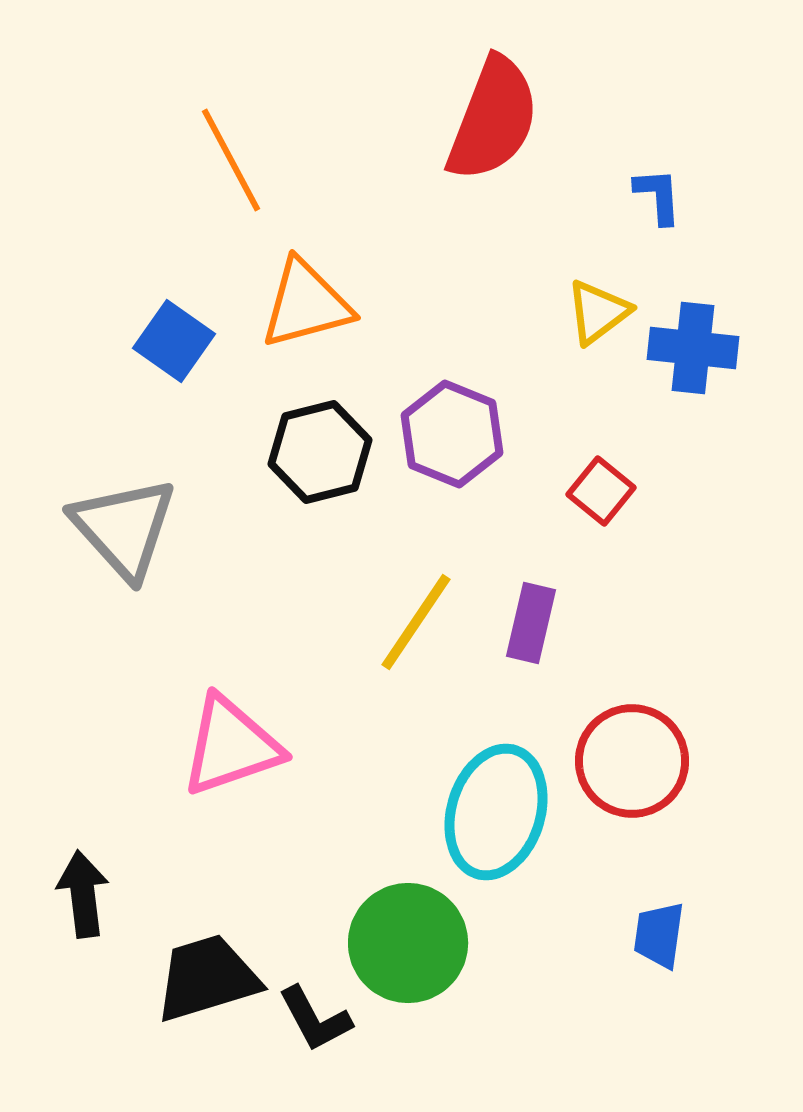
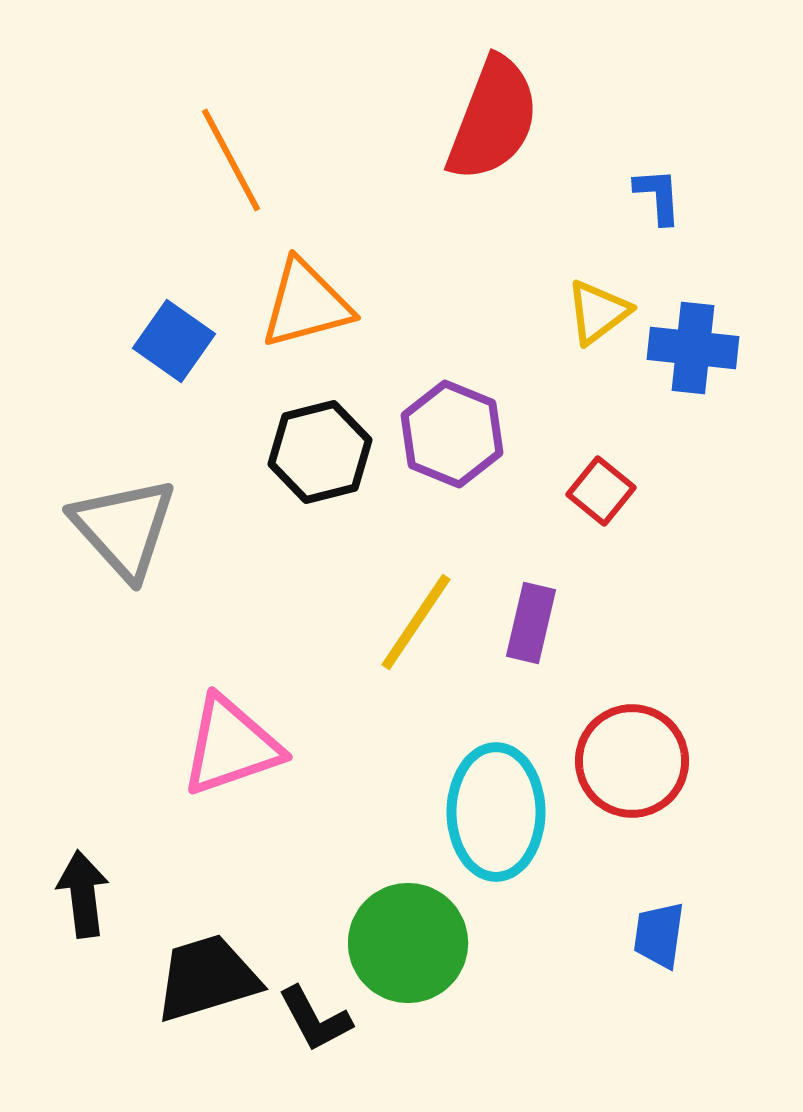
cyan ellipse: rotated 17 degrees counterclockwise
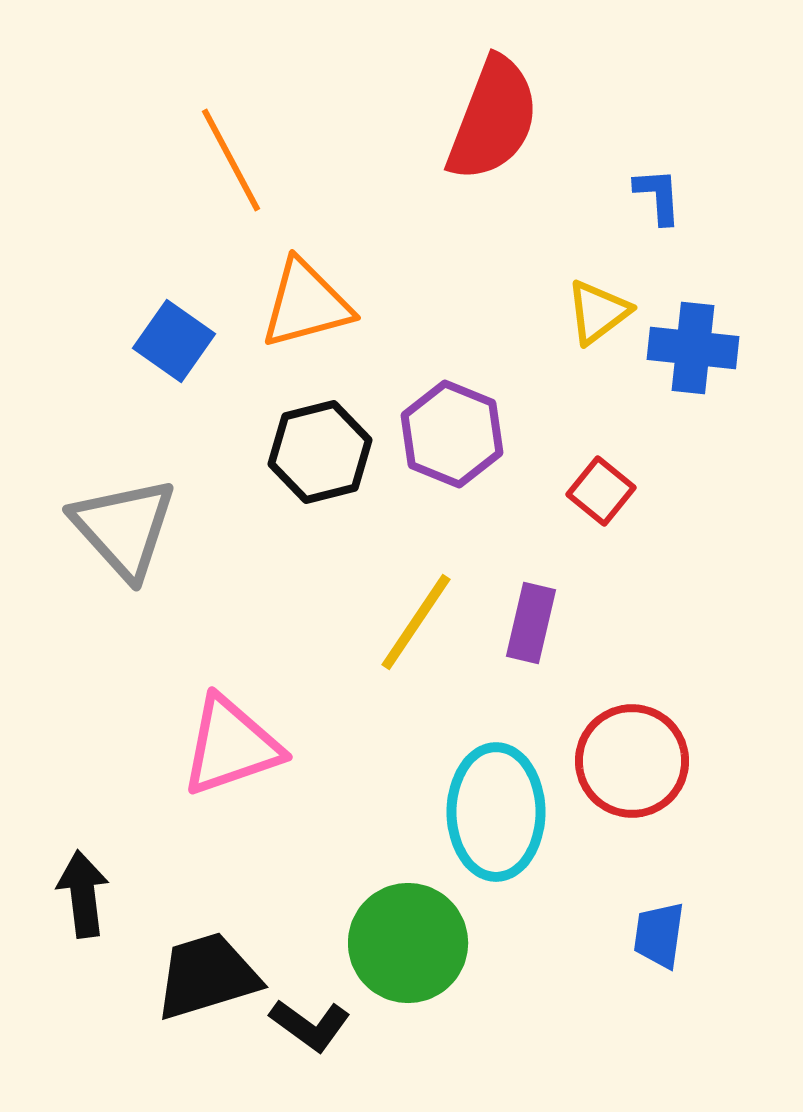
black trapezoid: moved 2 px up
black L-shape: moved 5 px left, 6 px down; rotated 26 degrees counterclockwise
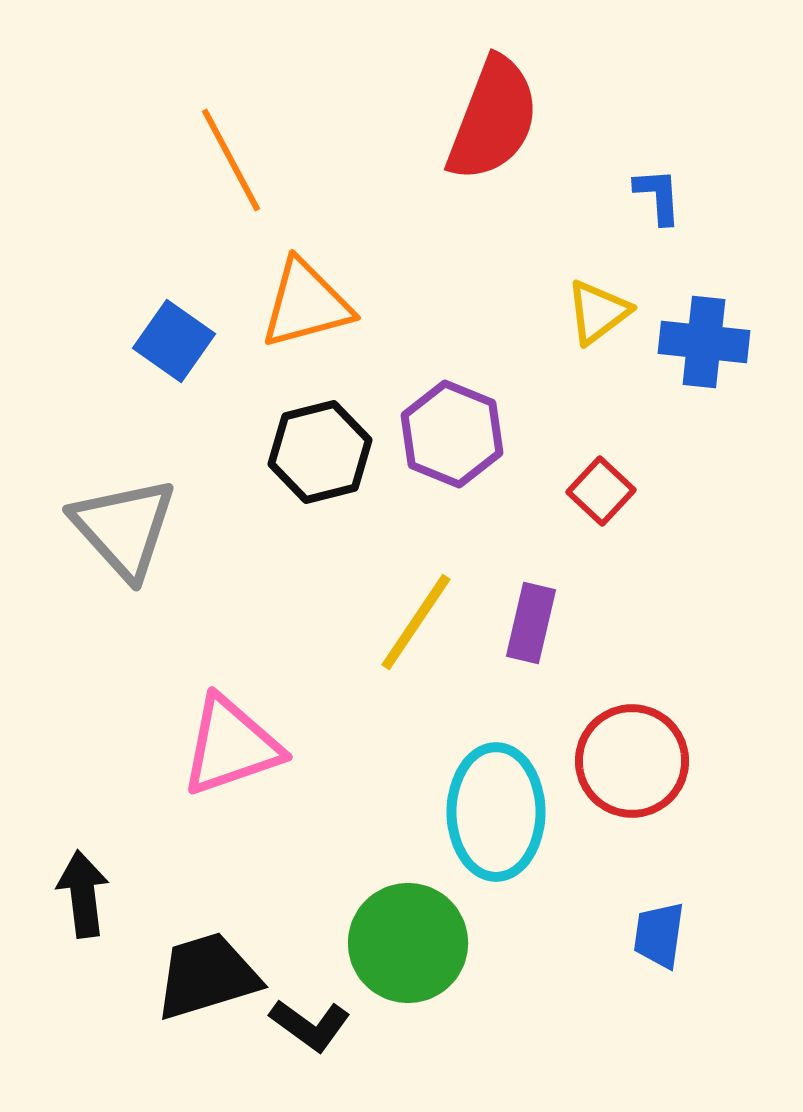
blue cross: moved 11 px right, 6 px up
red square: rotated 4 degrees clockwise
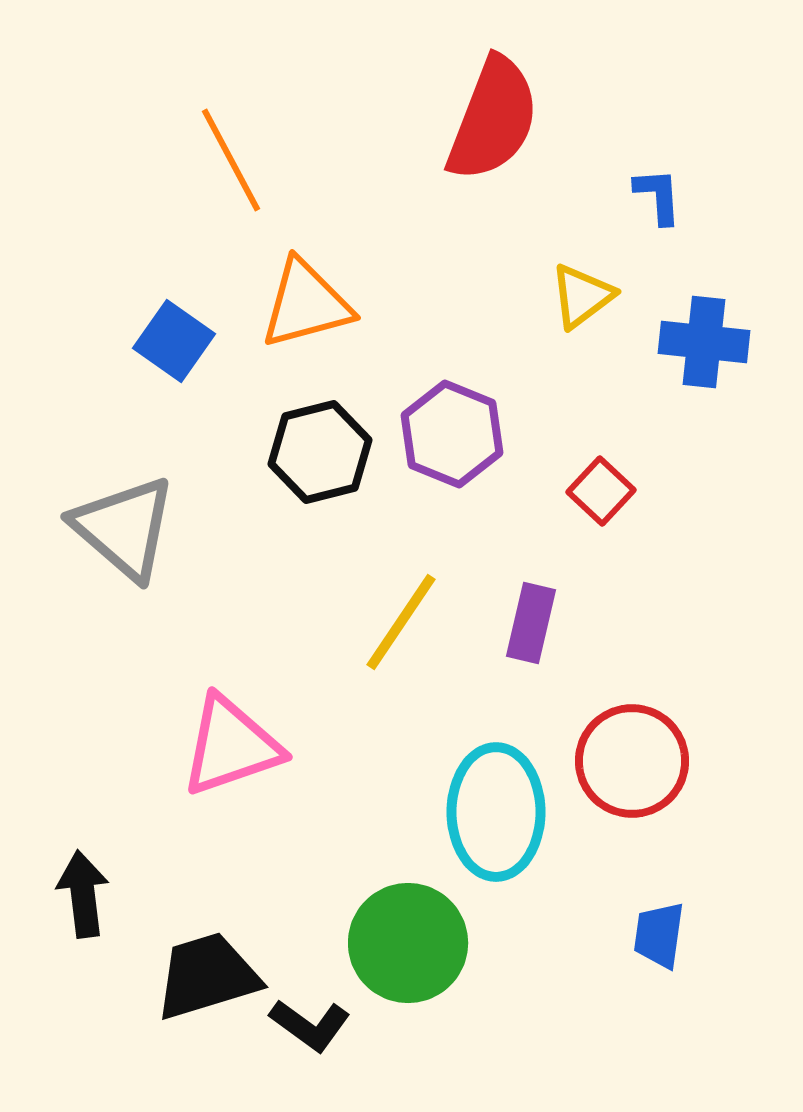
yellow triangle: moved 16 px left, 16 px up
gray triangle: rotated 7 degrees counterclockwise
yellow line: moved 15 px left
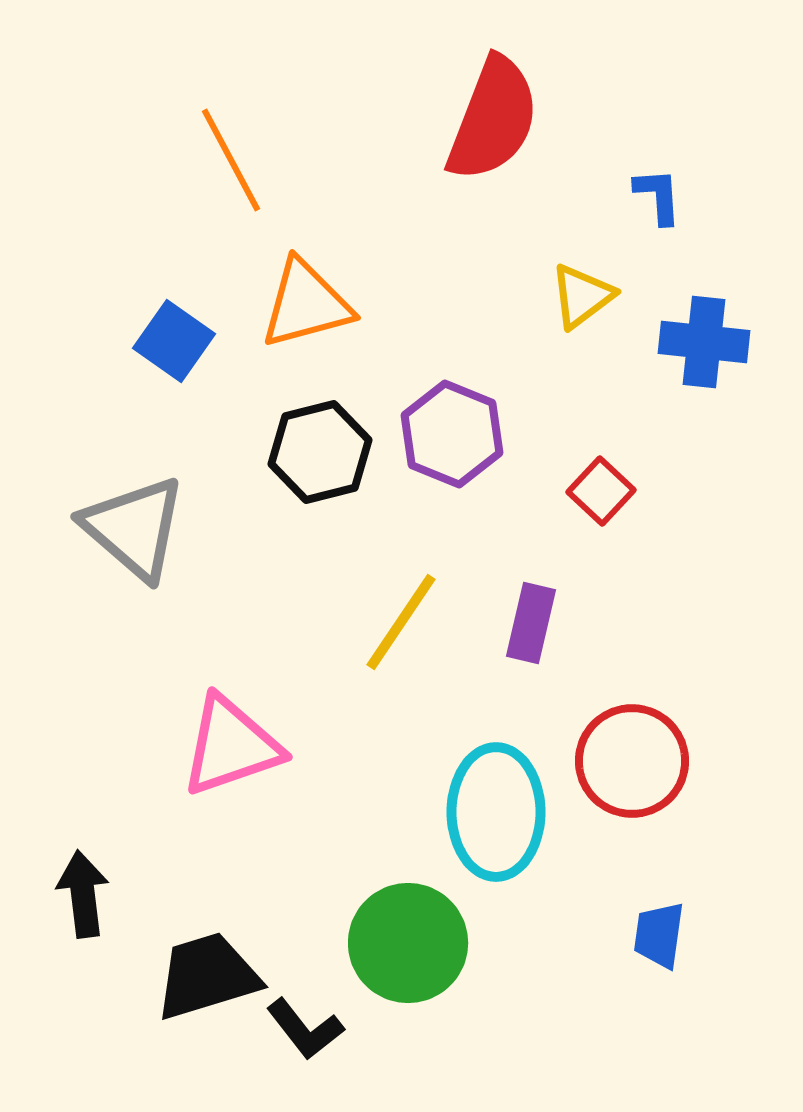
gray triangle: moved 10 px right
black L-shape: moved 5 px left, 4 px down; rotated 16 degrees clockwise
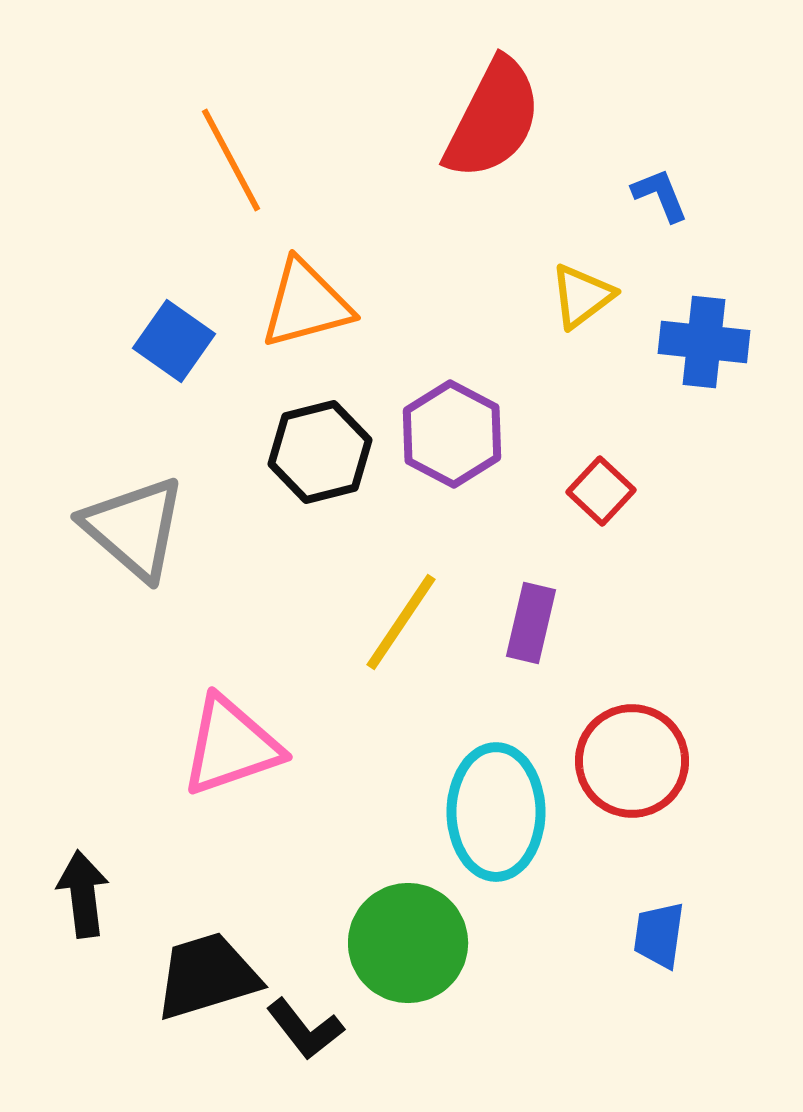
red semicircle: rotated 6 degrees clockwise
blue L-shape: moved 2 px right, 1 px up; rotated 18 degrees counterclockwise
purple hexagon: rotated 6 degrees clockwise
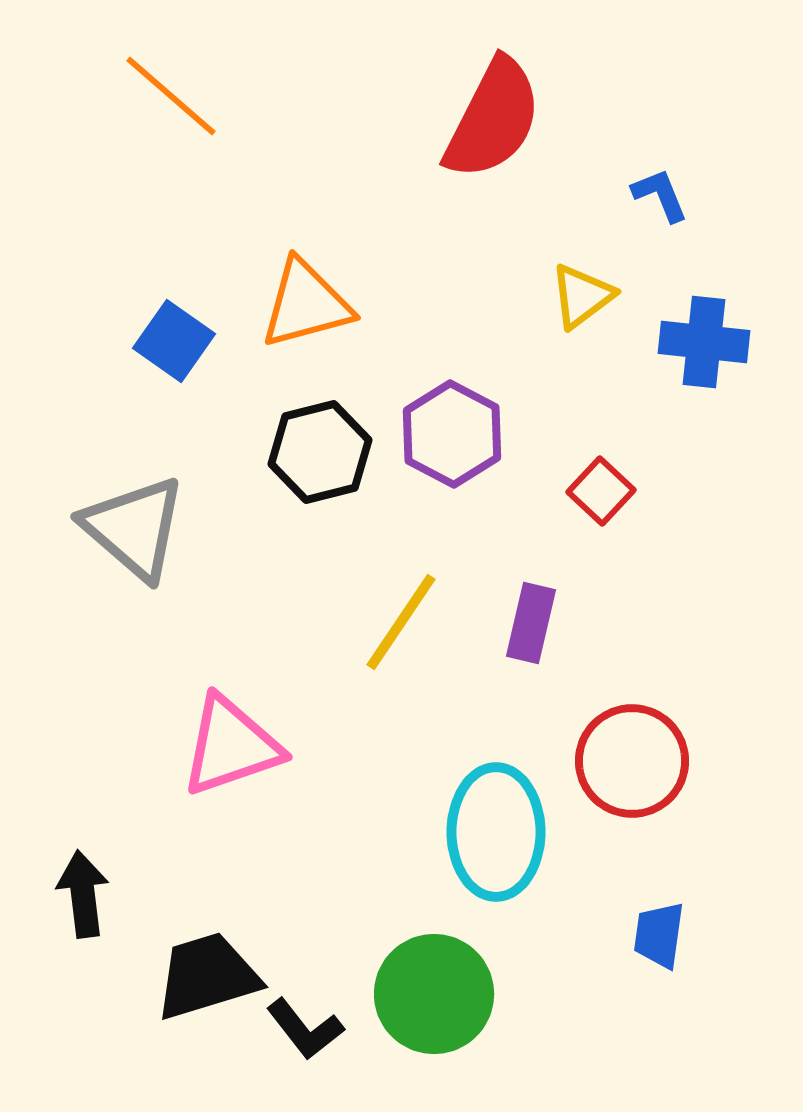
orange line: moved 60 px left, 64 px up; rotated 21 degrees counterclockwise
cyan ellipse: moved 20 px down
green circle: moved 26 px right, 51 px down
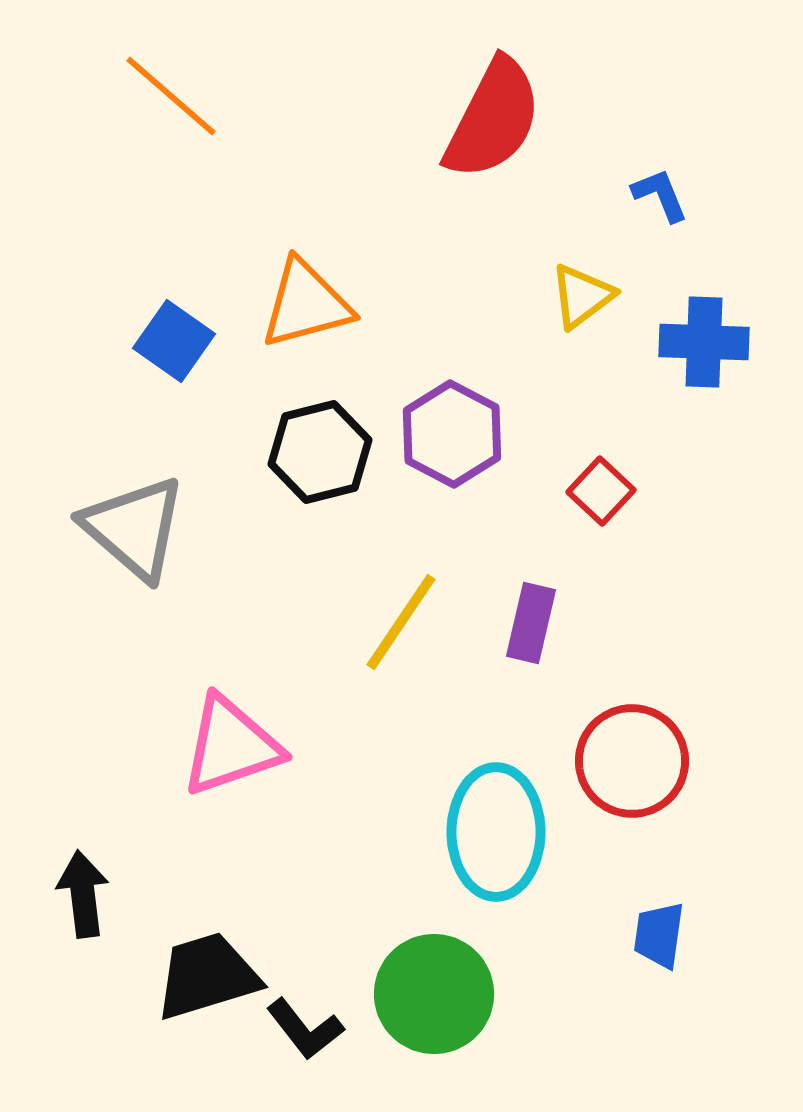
blue cross: rotated 4 degrees counterclockwise
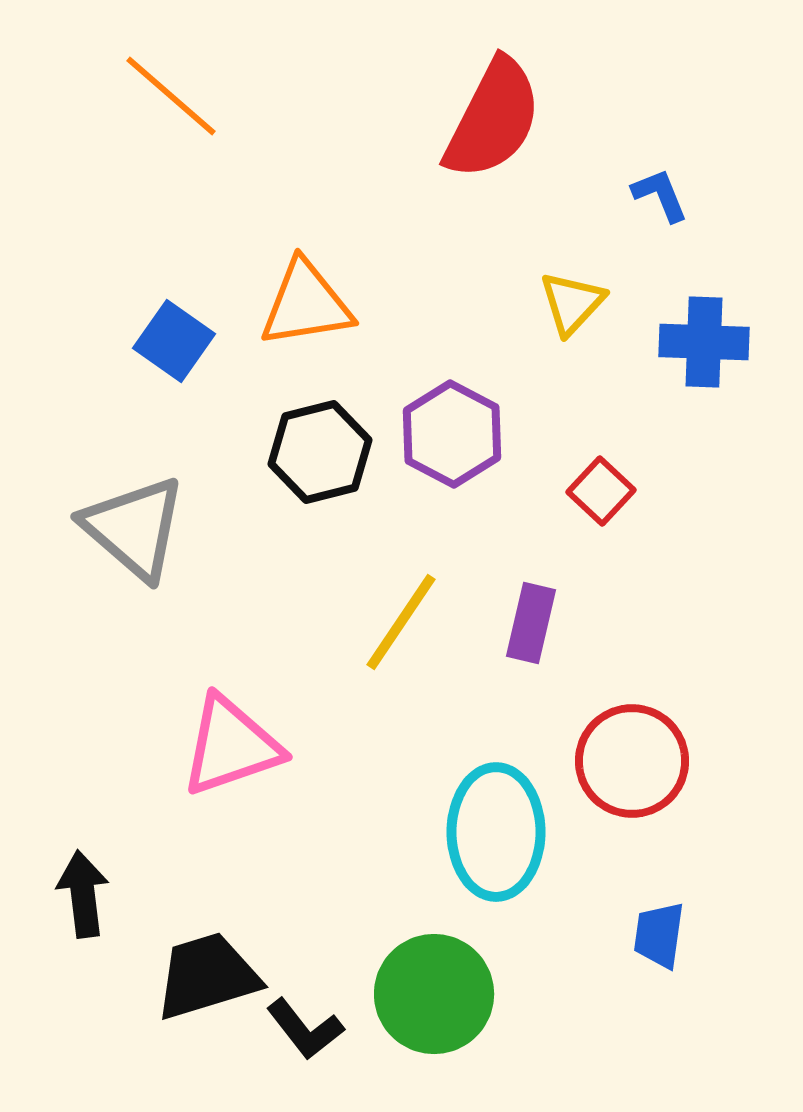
yellow triangle: moved 10 px left, 7 px down; rotated 10 degrees counterclockwise
orange triangle: rotated 6 degrees clockwise
